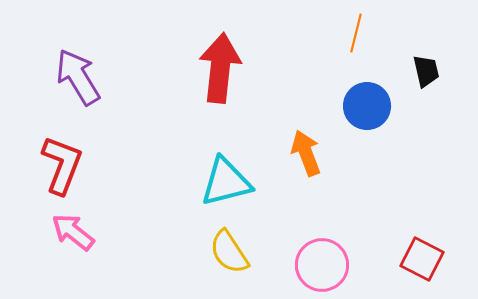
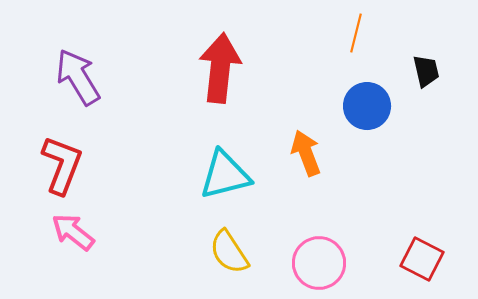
cyan triangle: moved 1 px left, 7 px up
pink circle: moved 3 px left, 2 px up
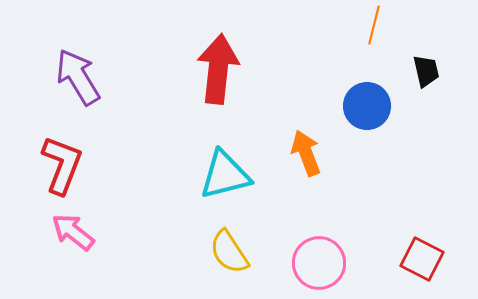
orange line: moved 18 px right, 8 px up
red arrow: moved 2 px left, 1 px down
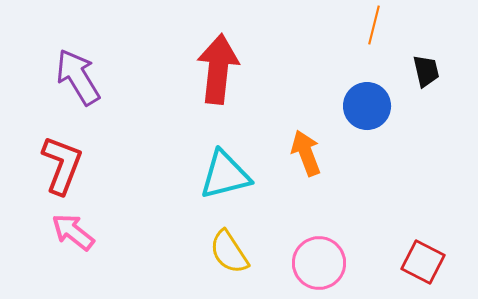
red square: moved 1 px right, 3 px down
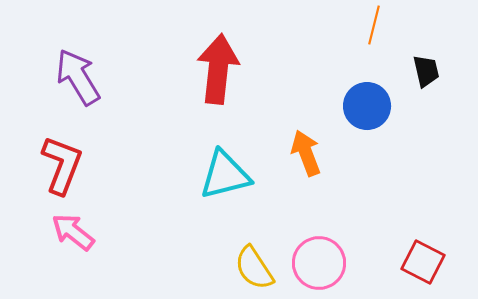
yellow semicircle: moved 25 px right, 16 px down
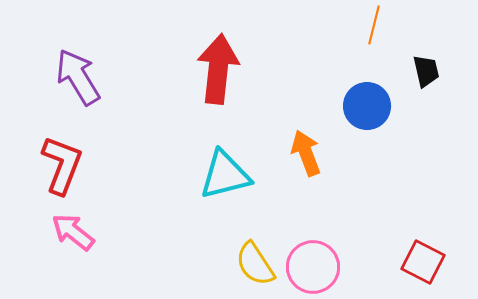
pink circle: moved 6 px left, 4 px down
yellow semicircle: moved 1 px right, 4 px up
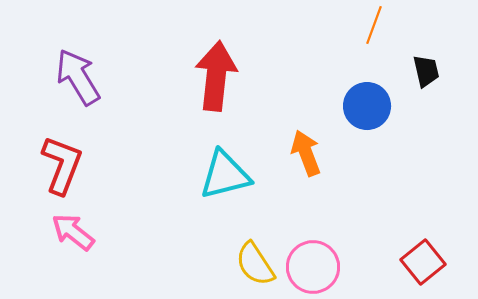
orange line: rotated 6 degrees clockwise
red arrow: moved 2 px left, 7 px down
red square: rotated 24 degrees clockwise
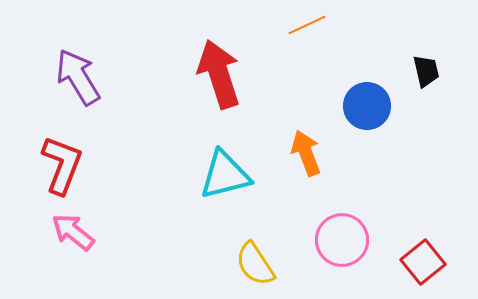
orange line: moved 67 px left; rotated 45 degrees clockwise
red arrow: moved 3 px right, 2 px up; rotated 24 degrees counterclockwise
pink circle: moved 29 px right, 27 px up
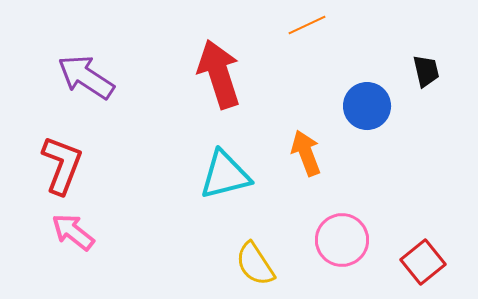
purple arrow: moved 8 px right; rotated 26 degrees counterclockwise
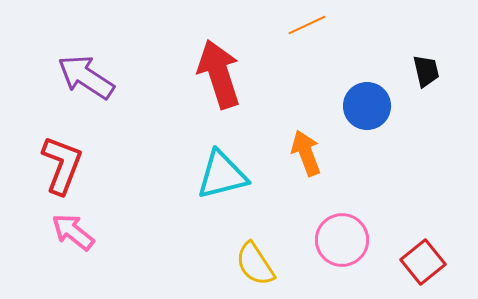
cyan triangle: moved 3 px left
